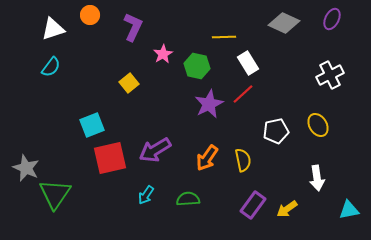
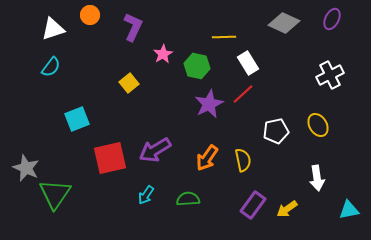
cyan square: moved 15 px left, 6 px up
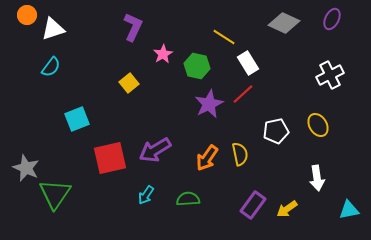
orange circle: moved 63 px left
yellow line: rotated 35 degrees clockwise
yellow semicircle: moved 3 px left, 6 px up
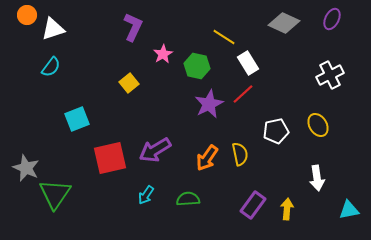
yellow arrow: rotated 130 degrees clockwise
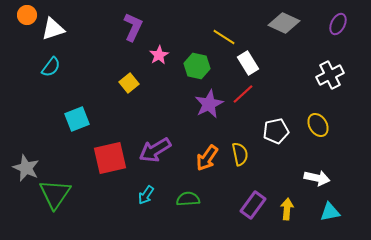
purple ellipse: moved 6 px right, 5 px down
pink star: moved 4 px left, 1 px down
white arrow: rotated 70 degrees counterclockwise
cyan triangle: moved 19 px left, 2 px down
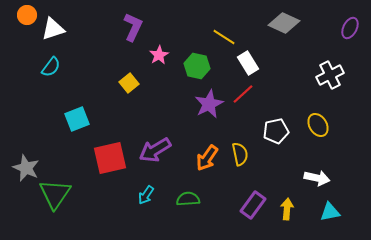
purple ellipse: moved 12 px right, 4 px down
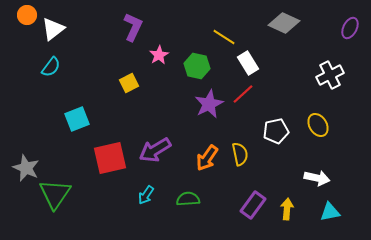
white triangle: rotated 20 degrees counterclockwise
yellow square: rotated 12 degrees clockwise
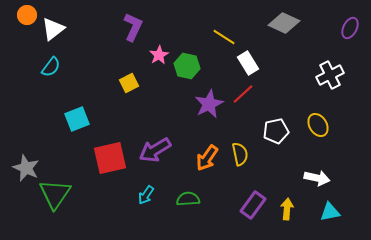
green hexagon: moved 10 px left
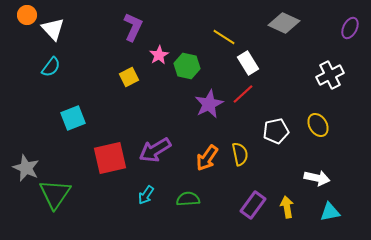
white triangle: rotated 35 degrees counterclockwise
yellow square: moved 6 px up
cyan square: moved 4 px left, 1 px up
yellow arrow: moved 2 px up; rotated 15 degrees counterclockwise
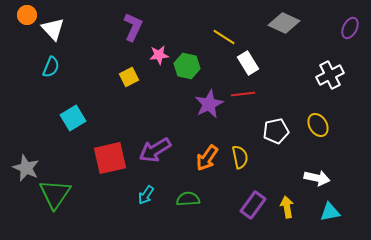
pink star: rotated 24 degrees clockwise
cyan semicircle: rotated 15 degrees counterclockwise
red line: rotated 35 degrees clockwise
cyan square: rotated 10 degrees counterclockwise
yellow semicircle: moved 3 px down
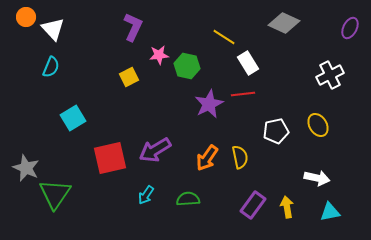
orange circle: moved 1 px left, 2 px down
